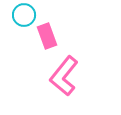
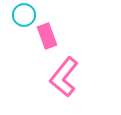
pink L-shape: moved 1 px down
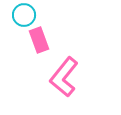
pink rectangle: moved 8 px left, 4 px down
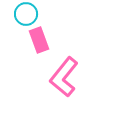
cyan circle: moved 2 px right, 1 px up
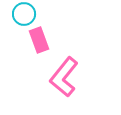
cyan circle: moved 2 px left
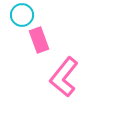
cyan circle: moved 2 px left, 1 px down
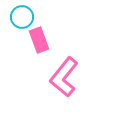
cyan circle: moved 2 px down
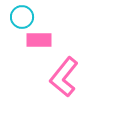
pink rectangle: rotated 70 degrees counterclockwise
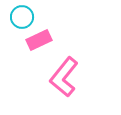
pink rectangle: rotated 25 degrees counterclockwise
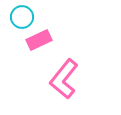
pink L-shape: moved 2 px down
